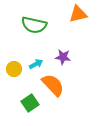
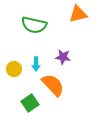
cyan arrow: rotated 120 degrees clockwise
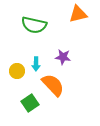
yellow circle: moved 3 px right, 2 px down
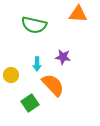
orange triangle: rotated 18 degrees clockwise
cyan arrow: moved 1 px right
yellow circle: moved 6 px left, 4 px down
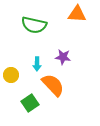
orange triangle: moved 1 px left
